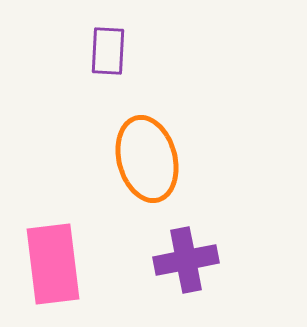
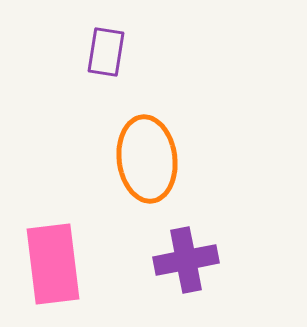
purple rectangle: moved 2 px left, 1 px down; rotated 6 degrees clockwise
orange ellipse: rotated 8 degrees clockwise
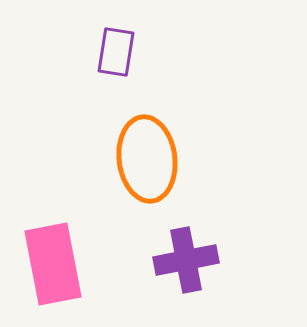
purple rectangle: moved 10 px right
pink rectangle: rotated 4 degrees counterclockwise
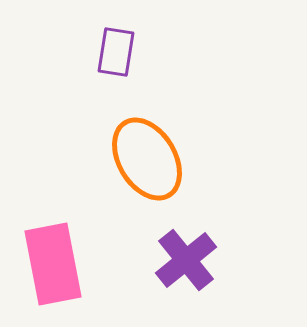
orange ellipse: rotated 24 degrees counterclockwise
purple cross: rotated 28 degrees counterclockwise
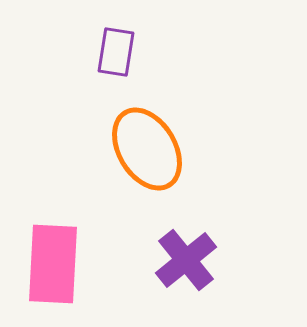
orange ellipse: moved 10 px up
pink rectangle: rotated 14 degrees clockwise
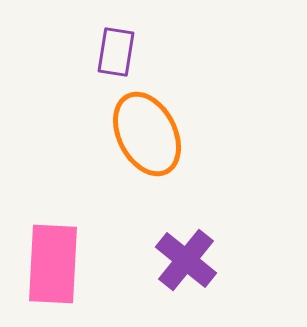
orange ellipse: moved 15 px up; rotated 4 degrees clockwise
purple cross: rotated 12 degrees counterclockwise
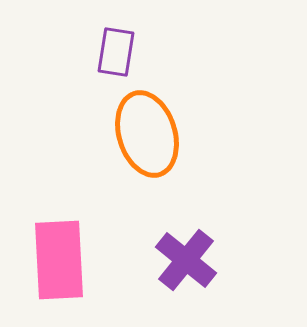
orange ellipse: rotated 10 degrees clockwise
pink rectangle: moved 6 px right, 4 px up; rotated 6 degrees counterclockwise
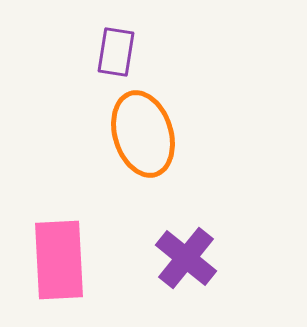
orange ellipse: moved 4 px left
purple cross: moved 2 px up
